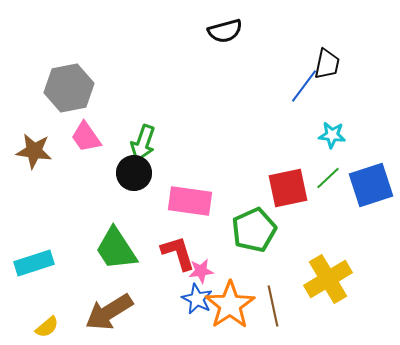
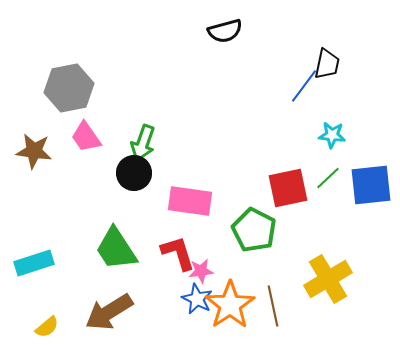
blue square: rotated 12 degrees clockwise
green pentagon: rotated 21 degrees counterclockwise
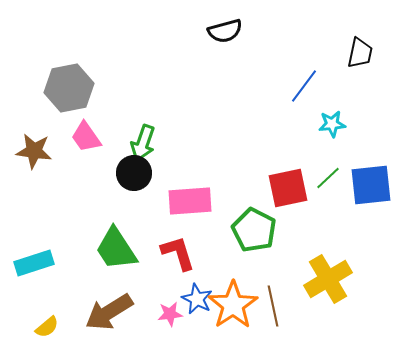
black trapezoid: moved 33 px right, 11 px up
cyan star: moved 11 px up; rotated 12 degrees counterclockwise
pink rectangle: rotated 12 degrees counterclockwise
pink star: moved 31 px left, 43 px down
orange star: moved 3 px right
